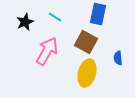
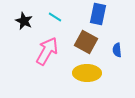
black star: moved 1 px left, 1 px up; rotated 24 degrees counterclockwise
blue semicircle: moved 1 px left, 8 px up
yellow ellipse: rotated 76 degrees clockwise
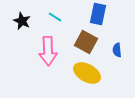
black star: moved 2 px left
pink arrow: moved 1 px right; rotated 148 degrees clockwise
yellow ellipse: rotated 28 degrees clockwise
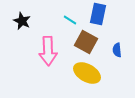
cyan line: moved 15 px right, 3 px down
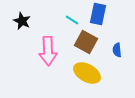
cyan line: moved 2 px right
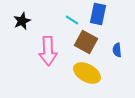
black star: rotated 24 degrees clockwise
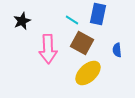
brown square: moved 4 px left, 1 px down
pink arrow: moved 2 px up
yellow ellipse: moved 1 px right; rotated 72 degrees counterclockwise
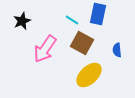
pink arrow: moved 3 px left; rotated 36 degrees clockwise
yellow ellipse: moved 1 px right, 2 px down
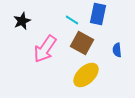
yellow ellipse: moved 3 px left
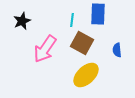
blue rectangle: rotated 10 degrees counterclockwise
cyan line: rotated 64 degrees clockwise
